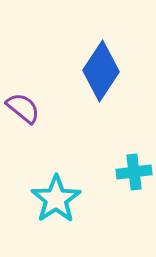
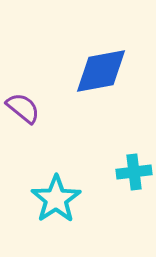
blue diamond: rotated 46 degrees clockwise
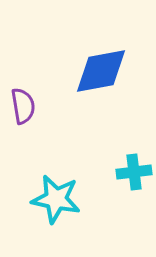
purple semicircle: moved 2 px up; rotated 42 degrees clockwise
cyan star: rotated 27 degrees counterclockwise
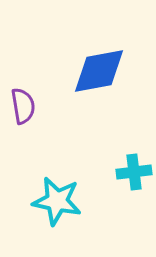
blue diamond: moved 2 px left
cyan star: moved 1 px right, 2 px down
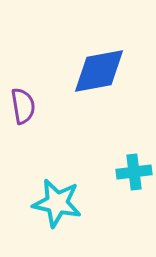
cyan star: moved 2 px down
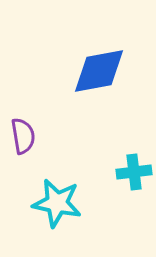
purple semicircle: moved 30 px down
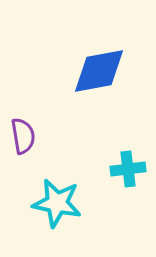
cyan cross: moved 6 px left, 3 px up
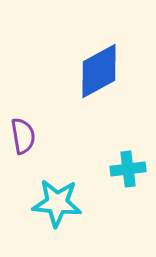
blue diamond: rotated 18 degrees counterclockwise
cyan star: rotated 6 degrees counterclockwise
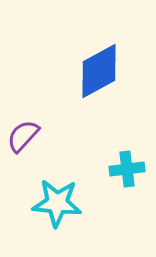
purple semicircle: rotated 129 degrees counterclockwise
cyan cross: moved 1 px left
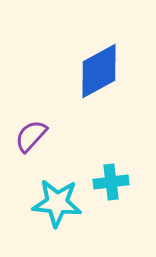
purple semicircle: moved 8 px right
cyan cross: moved 16 px left, 13 px down
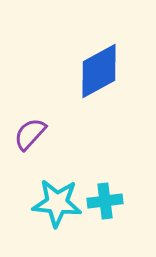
purple semicircle: moved 1 px left, 2 px up
cyan cross: moved 6 px left, 19 px down
